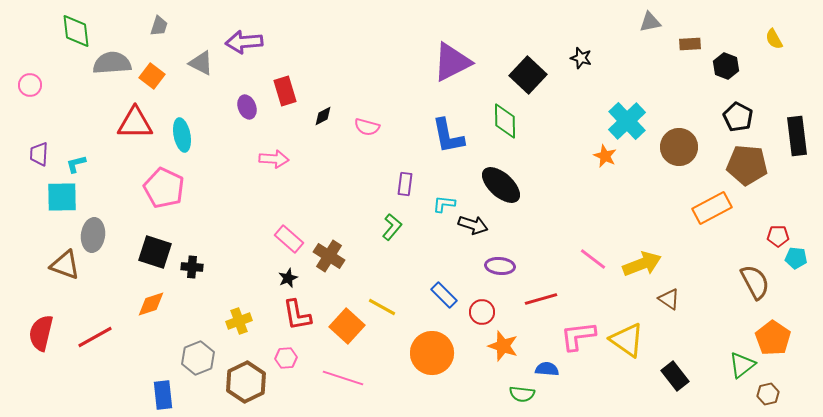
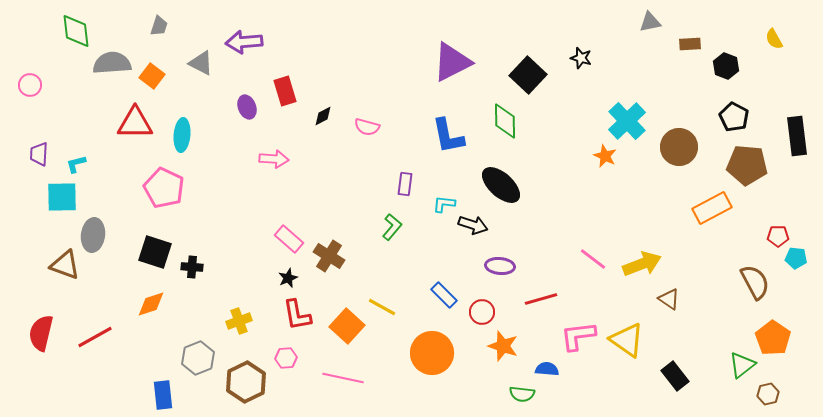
black pentagon at (738, 117): moved 4 px left
cyan ellipse at (182, 135): rotated 16 degrees clockwise
pink line at (343, 378): rotated 6 degrees counterclockwise
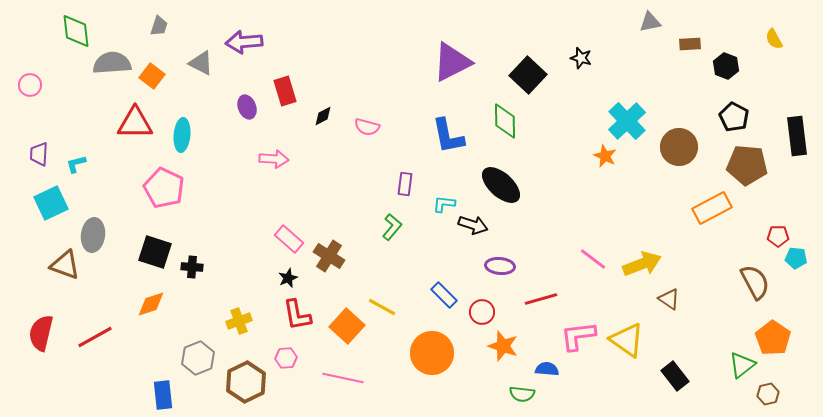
cyan square at (62, 197): moved 11 px left, 6 px down; rotated 24 degrees counterclockwise
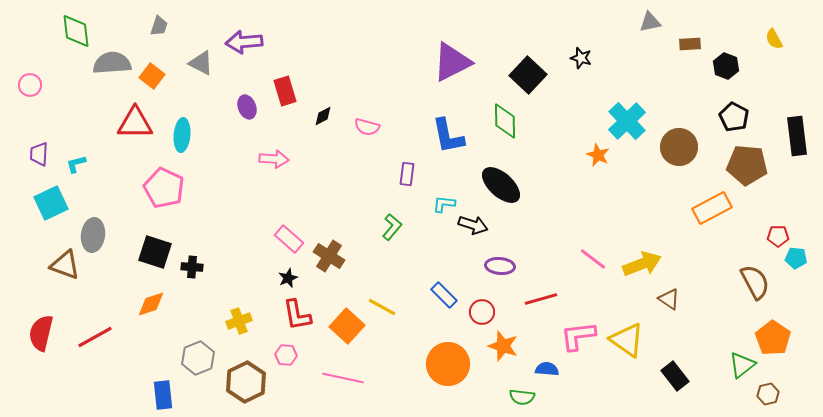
orange star at (605, 156): moved 7 px left, 1 px up
purple rectangle at (405, 184): moved 2 px right, 10 px up
orange circle at (432, 353): moved 16 px right, 11 px down
pink hexagon at (286, 358): moved 3 px up; rotated 10 degrees clockwise
green semicircle at (522, 394): moved 3 px down
